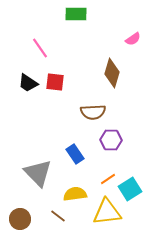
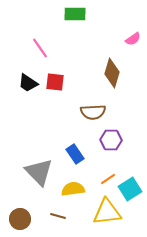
green rectangle: moved 1 px left
gray triangle: moved 1 px right, 1 px up
yellow semicircle: moved 2 px left, 5 px up
brown line: rotated 21 degrees counterclockwise
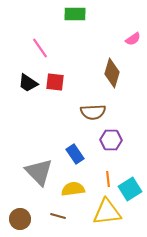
orange line: rotated 63 degrees counterclockwise
